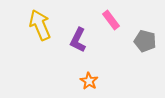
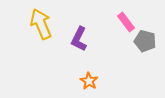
pink rectangle: moved 15 px right, 2 px down
yellow arrow: moved 1 px right, 1 px up
purple L-shape: moved 1 px right, 1 px up
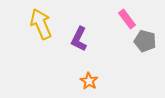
pink rectangle: moved 1 px right, 3 px up
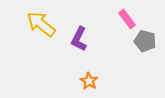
yellow arrow: rotated 28 degrees counterclockwise
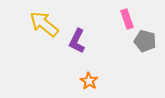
pink rectangle: rotated 18 degrees clockwise
yellow arrow: moved 3 px right
purple L-shape: moved 2 px left, 2 px down
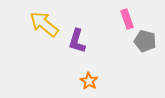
purple L-shape: rotated 10 degrees counterclockwise
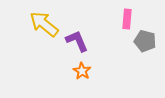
pink rectangle: rotated 24 degrees clockwise
purple L-shape: rotated 140 degrees clockwise
orange star: moved 7 px left, 10 px up
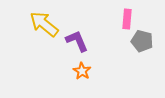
gray pentagon: moved 3 px left
